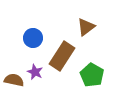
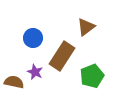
green pentagon: moved 1 px down; rotated 20 degrees clockwise
brown semicircle: moved 2 px down
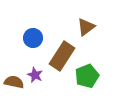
purple star: moved 3 px down
green pentagon: moved 5 px left
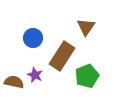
brown triangle: rotated 18 degrees counterclockwise
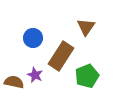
brown rectangle: moved 1 px left
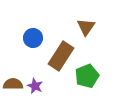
purple star: moved 11 px down
brown semicircle: moved 1 px left, 2 px down; rotated 12 degrees counterclockwise
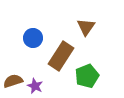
brown semicircle: moved 3 px up; rotated 18 degrees counterclockwise
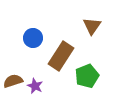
brown triangle: moved 6 px right, 1 px up
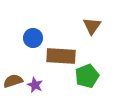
brown rectangle: rotated 60 degrees clockwise
purple star: moved 1 px up
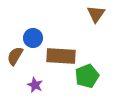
brown triangle: moved 4 px right, 12 px up
brown semicircle: moved 2 px right, 25 px up; rotated 42 degrees counterclockwise
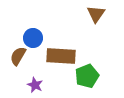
brown semicircle: moved 3 px right
